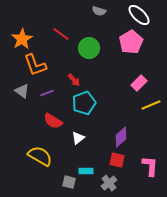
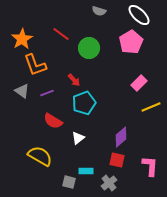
yellow line: moved 2 px down
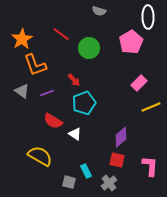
white ellipse: moved 9 px right, 2 px down; rotated 45 degrees clockwise
white triangle: moved 3 px left, 4 px up; rotated 48 degrees counterclockwise
cyan rectangle: rotated 64 degrees clockwise
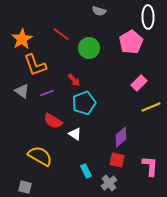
gray square: moved 44 px left, 5 px down
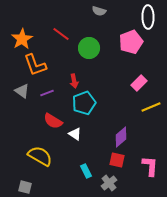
pink pentagon: rotated 10 degrees clockwise
red arrow: moved 1 px down; rotated 32 degrees clockwise
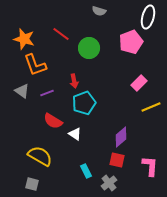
white ellipse: rotated 15 degrees clockwise
orange star: moved 2 px right; rotated 25 degrees counterclockwise
gray square: moved 7 px right, 3 px up
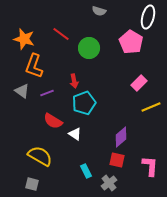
pink pentagon: rotated 20 degrees counterclockwise
orange L-shape: moved 1 px left, 1 px down; rotated 40 degrees clockwise
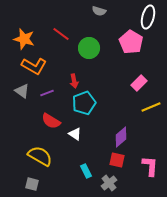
orange L-shape: rotated 80 degrees counterclockwise
red semicircle: moved 2 px left
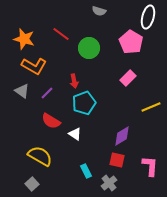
pink rectangle: moved 11 px left, 5 px up
purple line: rotated 24 degrees counterclockwise
purple diamond: moved 1 px right, 1 px up; rotated 10 degrees clockwise
gray square: rotated 32 degrees clockwise
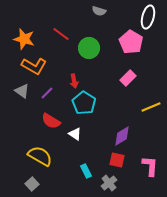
cyan pentagon: rotated 20 degrees counterclockwise
